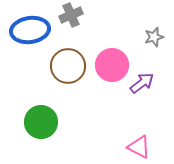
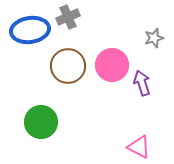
gray cross: moved 3 px left, 2 px down
gray star: moved 1 px down
purple arrow: rotated 70 degrees counterclockwise
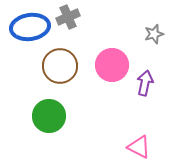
blue ellipse: moved 3 px up
gray star: moved 4 px up
brown circle: moved 8 px left
purple arrow: moved 3 px right; rotated 30 degrees clockwise
green circle: moved 8 px right, 6 px up
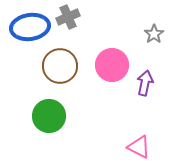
gray star: rotated 18 degrees counterclockwise
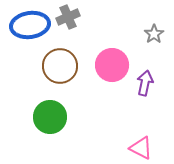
blue ellipse: moved 2 px up
green circle: moved 1 px right, 1 px down
pink triangle: moved 2 px right, 1 px down
